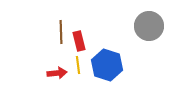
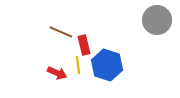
gray circle: moved 8 px right, 6 px up
brown line: rotated 65 degrees counterclockwise
red rectangle: moved 5 px right, 4 px down
red arrow: rotated 30 degrees clockwise
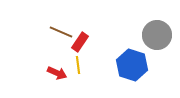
gray circle: moved 15 px down
red rectangle: moved 4 px left, 3 px up; rotated 48 degrees clockwise
blue hexagon: moved 25 px right
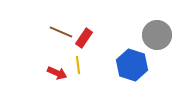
red rectangle: moved 4 px right, 4 px up
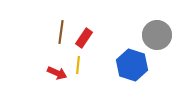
brown line: rotated 75 degrees clockwise
yellow line: rotated 12 degrees clockwise
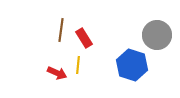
brown line: moved 2 px up
red rectangle: rotated 66 degrees counterclockwise
